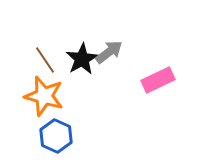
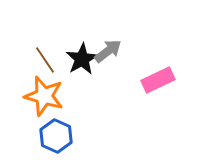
gray arrow: moved 1 px left, 1 px up
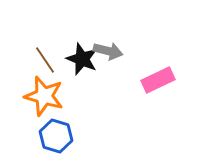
gray arrow: rotated 52 degrees clockwise
black star: rotated 20 degrees counterclockwise
blue hexagon: rotated 8 degrees counterclockwise
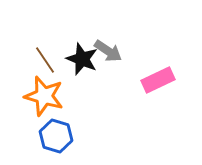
gray arrow: rotated 20 degrees clockwise
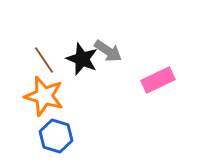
brown line: moved 1 px left
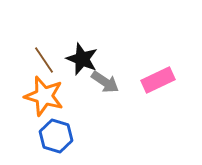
gray arrow: moved 3 px left, 31 px down
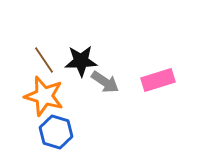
black star: moved 1 px left, 2 px down; rotated 24 degrees counterclockwise
pink rectangle: rotated 8 degrees clockwise
blue hexagon: moved 4 px up
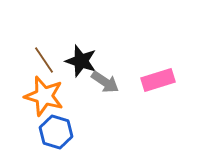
black star: rotated 20 degrees clockwise
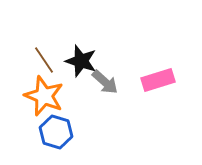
gray arrow: rotated 8 degrees clockwise
orange star: rotated 6 degrees clockwise
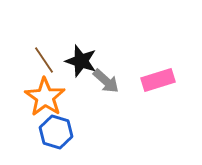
gray arrow: moved 1 px right, 1 px up
orange star: moved 1 px right, 1 px down; rotated 12 degrees clockwise
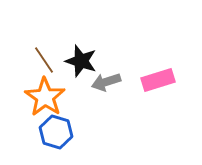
gray arrow: moved 1 px down; rotated 120 degrees clockwise
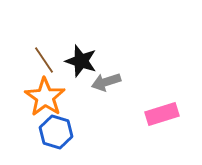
pink rectangle: moved 4 px right, 34 px down
